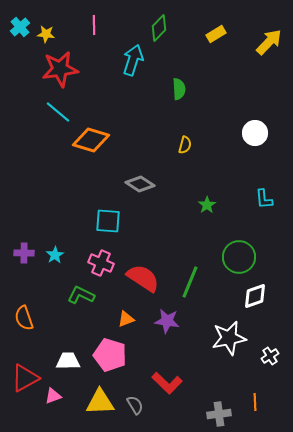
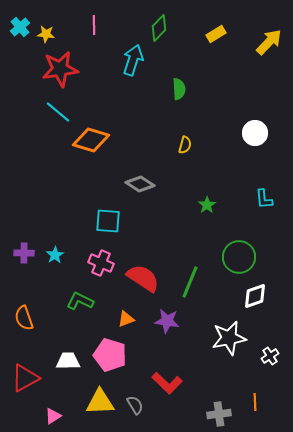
green L-shape: moved 1 px left, 6 px down
pink triangle: moved 20 px down; rotated 12 degrees counterclockwise
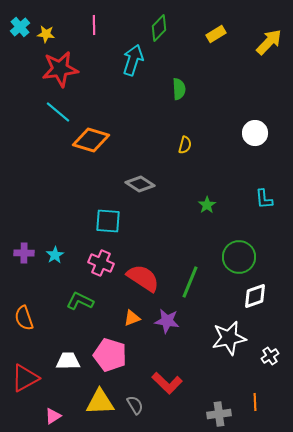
orange triangle: moved 6 px right, 1 px up
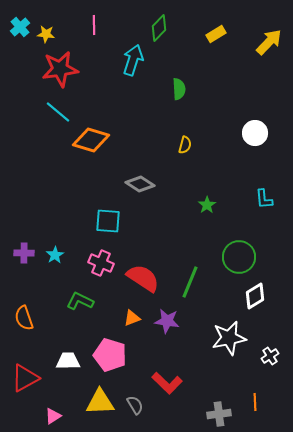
white diamond: rotated 12 degrees counterclockwise
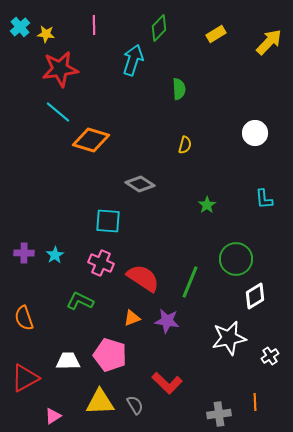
green circle: moved 3 px left, 2 px down
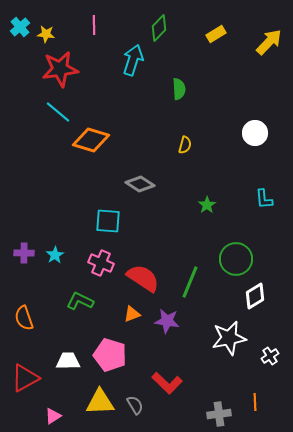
orange triangle: moved 4 px up
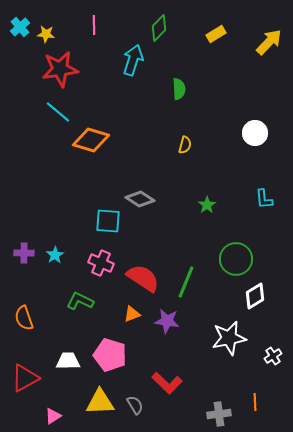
gray diamond: moved 15 px down
green line: moved 4 px left
white cross: moved 3 px right
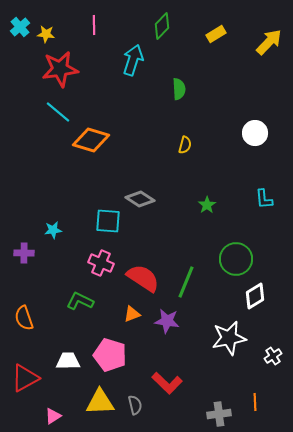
green diamond: moved 3 px right, 2 px up
cyan star: moved 2 px left, 25 px up; rotated 24 degrees clockwise
gray semicircle: rotated 18 degrees clockwise
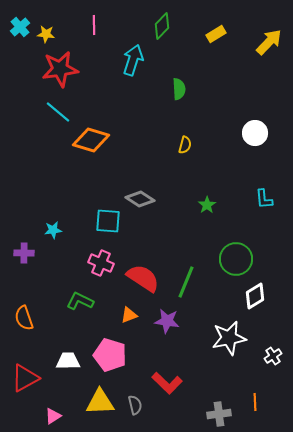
orange triangle: moved 3 px left, 1 px down
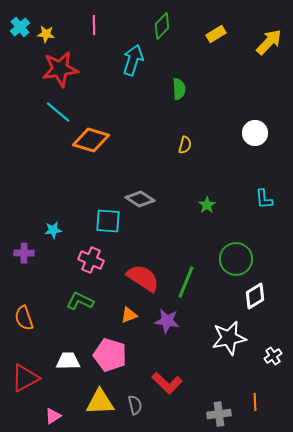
pink cross: moved 10 px left, 3 px up
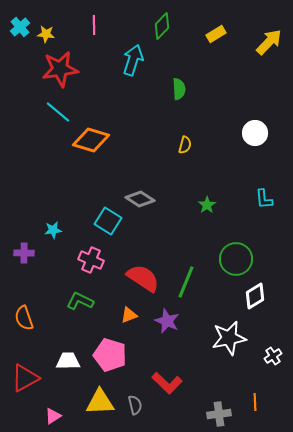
cyan square: rotated 28 degrees clockwise
purple star: rotated 15 degrees clockwise
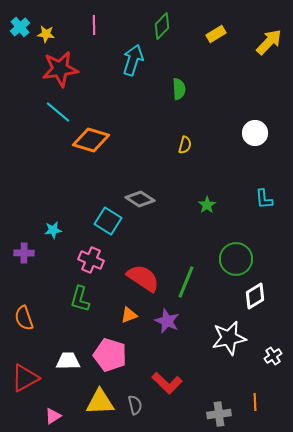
green L-shape: moved 2 px up; rotated 100 degrees counterclockwise
